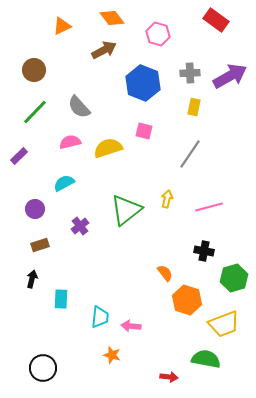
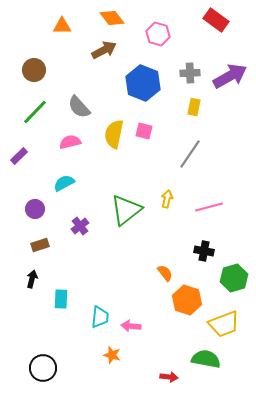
orange triangle: rotated 24 degrees clockwise
yellow semicircle: moved 6 px right, 14 px up; rotated 60 degrees counterclockwise
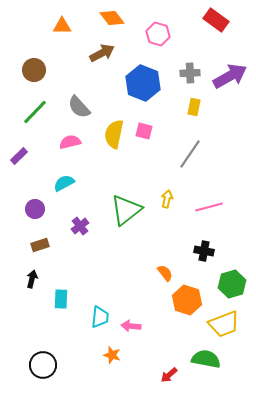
brown arrow: moved 2 px left, 3 px down
green hexagon: moved 2 px left, 6 px down
black circle: moved 3 px up
red arrow: moved 2 px up; rotated 132 degrees clockwise
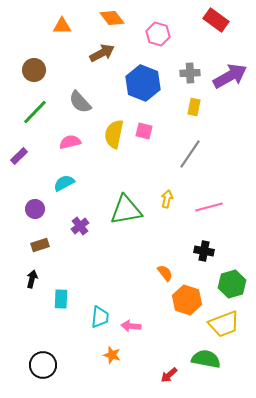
gray semicircle: moved 1 px right, 5 px up
green triangle: rotated 28 degrees clockwise
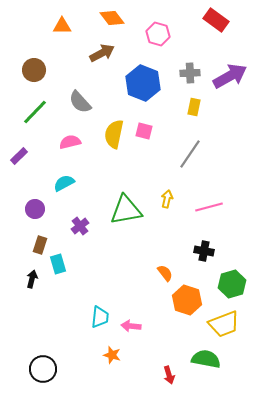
brown rectangle: rotated 54 degrees counterclockwise
cyan rectangle: moved 3 px left, 35 px up; rotated 18 degrees counterclockwise
black circle: moved 4 px down
red arrow: rotated 66 degrees counterclockwise
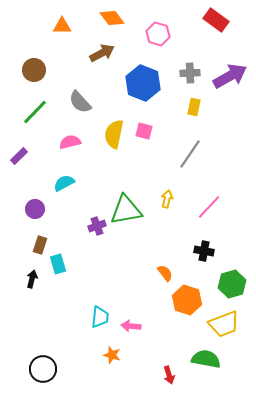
pink line: rotated 32 degrees counterclockwise
purple cross: moved 17 px right; rotated 18 degrees clockwise
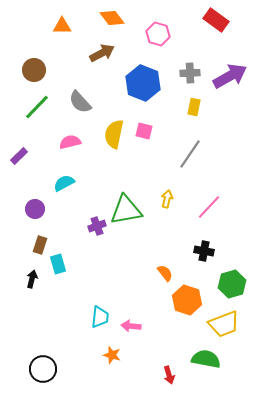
green line: moved 2 px right, 5 px up
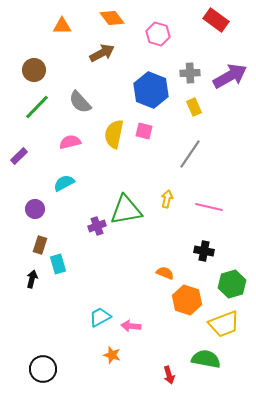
blue hexagon: moved 8 px right, 7 px down
yellow rectangle: rotated 36 degrees counterclockwise
pink line: rotated 60 degrees clockwise
orange semicircle: rotated 30 degrees counterclockwise
cyan trapezoid: rotated 125 degrees counterclockwise
